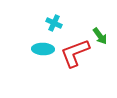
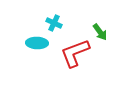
green arrow: moved 4 px up
cyan ellipse: moved 6 px left, 6 px up
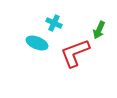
green arrow: moved 1 px left, 2 px up; rotated 60 degrees clockwise
cyan ellipse: rotated 20 degrees clockwise
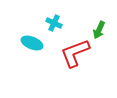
cyan ellipse: moved 5 px left
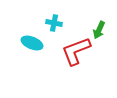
cyan cross: rotated 14 degrees counterclockwise
red L-shape: moved 1 px right, 2 px up
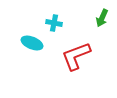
green arrow: moved 3 px right, 12 px up
red L-shape: moved 5 px down
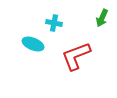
cyan ellipse: moved 1 px right, 1 px down
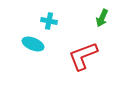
cyan cross: moved 5 px left, 2 px up
red L-shape: moved 7 px right
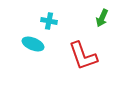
red L-shape: rotated 88 degrees counterclockwise
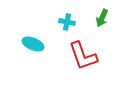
cyan cross: moved 18 px right, 1 px down
